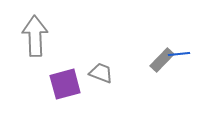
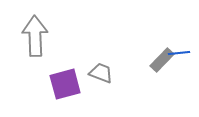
blue line: moved 1 px up
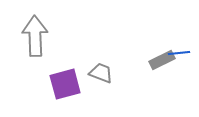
gray rectangle: rotated 20 degrees clockwise
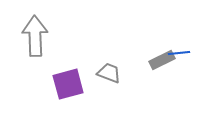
gray trapezoid: moved 8 px right
purple square: moved 3 px right
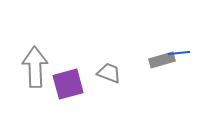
gray arrow: moved 31 px down
gray rectangle: rotated 10 degrees clockwise
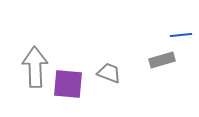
blue line: moved 2 px right, 18 px up
purple square: rotated 20 degrees clockwise
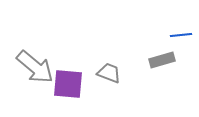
gray arrow: rotated 132 degrees clockwise
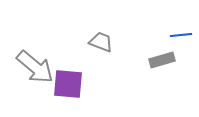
gray trapezoid: moved 8 px left, 31 px up
